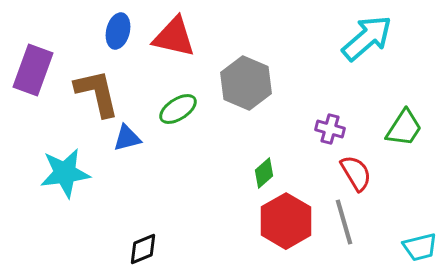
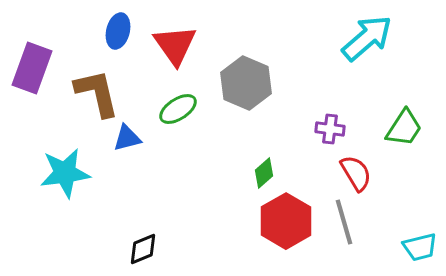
red triangle: moved 1 px right, 8 px down; rotated 42 degrees clockwise
purple rectangle: moved 1 px left, 2 px up
purple cross: rotated 8 degrees counterclockwise
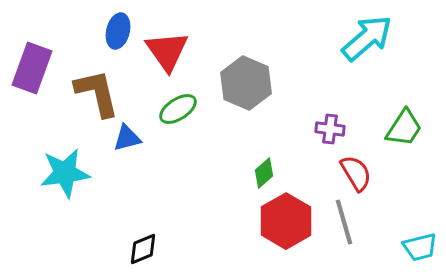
red triangle: moved 8 px left, 6 px down
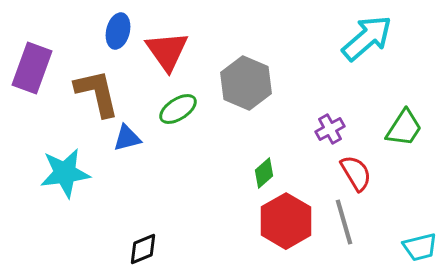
purple cross: rotated 36 degrees counterclockwise
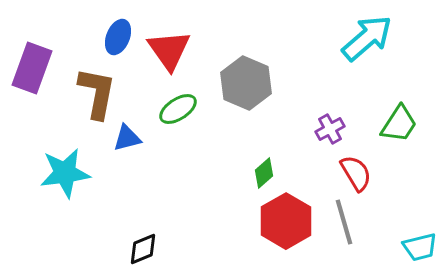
blue ellipse: moved 6 px down; rotated 8 degrees clockwise
red triangle: moved 2 px right, 1 px up
brown L-shape: rotated 24 degrees clockwise
green trapezoid: moved 5 px left, 4 px up
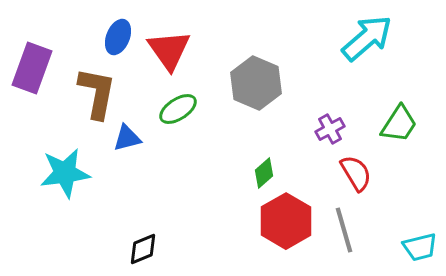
gray hexagon: moved 10 px right
gray line: moved 8 px down
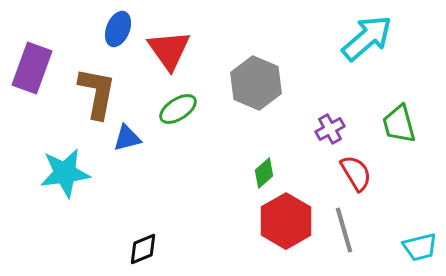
blue ellipse: moved 8 px up
green trapezoid: rotated 132 degrees clockwise
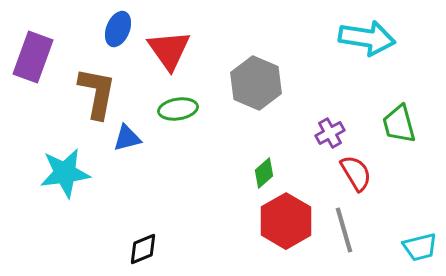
cyan arrow: rotated 50 degrees clockwise
purple rectangle: moved 1 px right, 11 px up
green ellipse: rotated 24 degrees clockwise
purple cross: moved 4 px down
